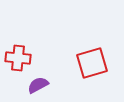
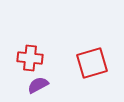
red cross: moved 12 px right
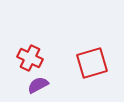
red cross: rotated 20 degrees clockwise
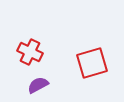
red cross: moved 6 px up
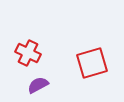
red cross: moved 2 px left, 1 px down
